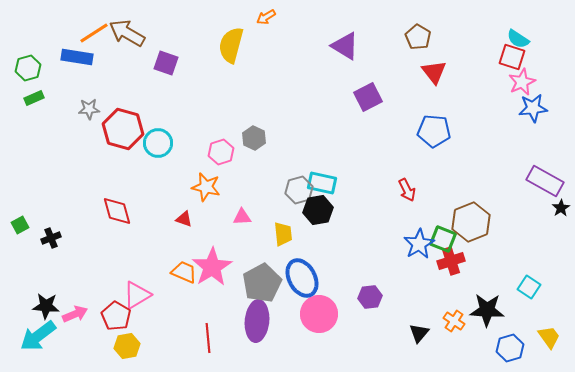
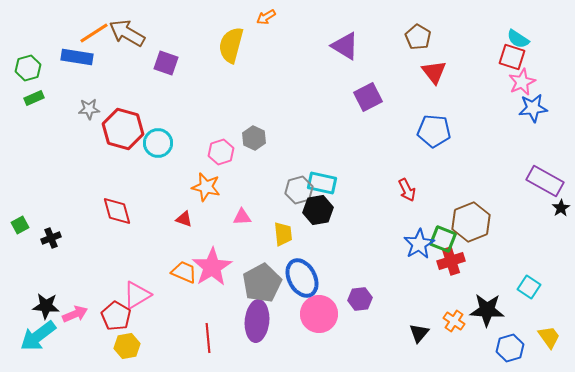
purple hexagon at (370, 297): moved 10 px left, 2 px down
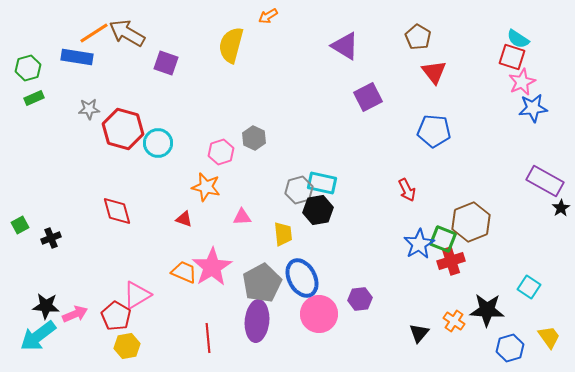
orange arrow at (266, 17): moved 2 px right, 1 px up
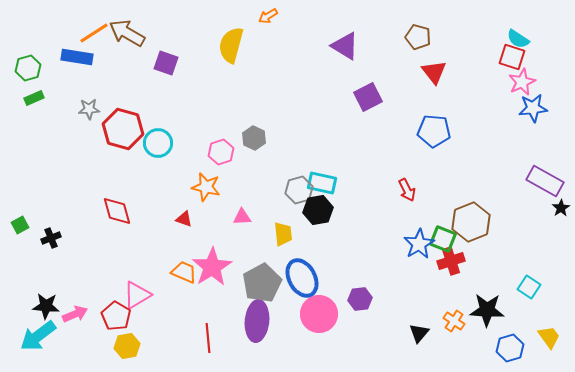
brown pentagon at (418, 37): rotated 15 degrees counterclockwise
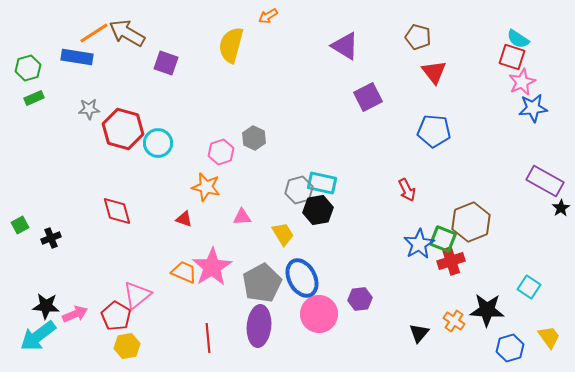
yellow trapezoid at (283, 234): rotated 25 degrees counterclockwise
pink triangle at (137, 295): rotated 8 degrees counterclockwise
purple ellipse at (257, 321): moved 2 px right, 5 px down
